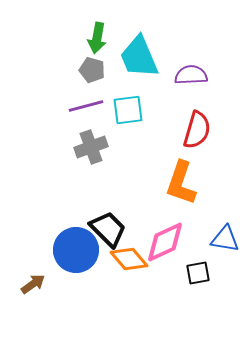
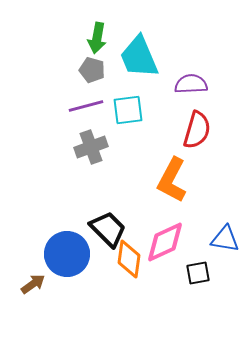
purple semicircle: moved 9 px down
orange L-shape: moved 9 px left, 3 px up; rotated 9 degrees clockwise
blue circle: moved 9 px left, 4 px down
orange diamond: rotated 48 degrees clockwise
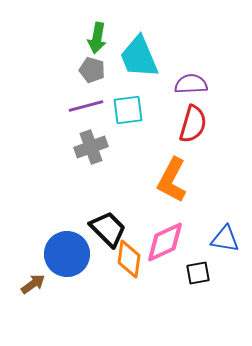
red semicircle: moved 4 px left, 6 px up
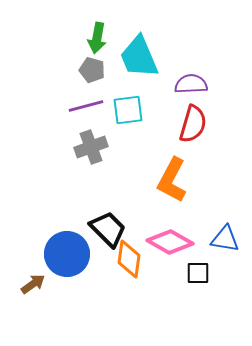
pink diamond: moved 5 px right; rotated 54 degrees clockwise
black square: rotated 10 degrees clockwise
